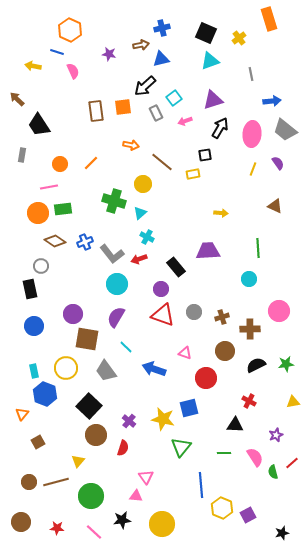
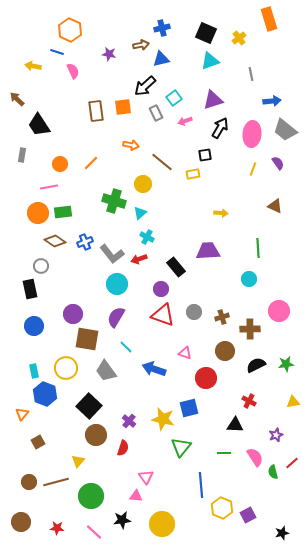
green rectangle at (63, 209): moved 3 px down
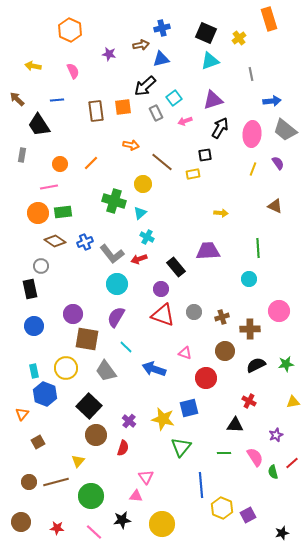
blue line at (57, 52): moved 48 px down; rotated 24 degrees counterclockwise
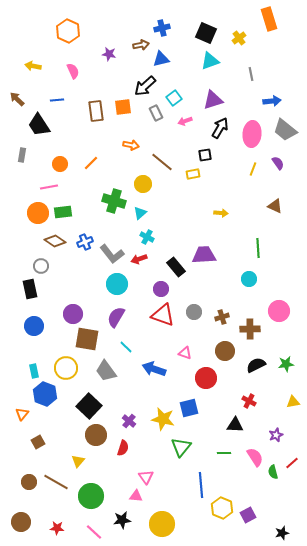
orange hexagon at (70, 30): moved 2 px left, 1 px down
purple trapezoid at (208, 251): moved 4 px left, 4 px down
brown line at (56, 482): rotated 45 degrees clockwise
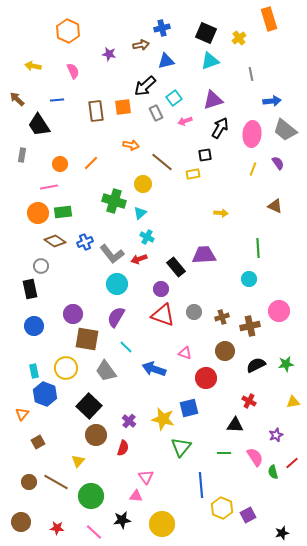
blue triangle at (161, 59): moved 5 px right, 2 px down
brown cross at (250, 329): moved 3 px up; rotated 12 degrees counterclockwise
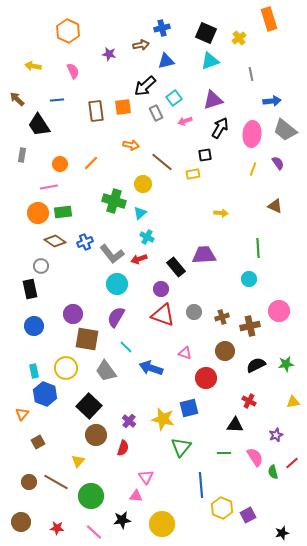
blue arrow at (154, 369): moved 3 px left, 1 px up
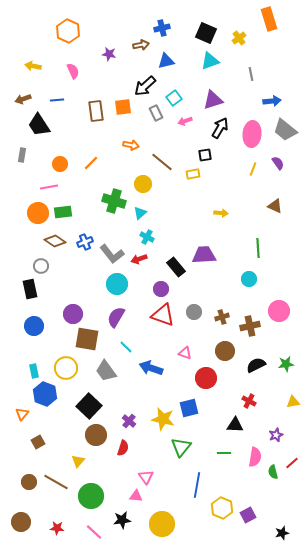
brown arrow at (17, 99): moved 6 px right; rotated 63 degrees counterclockwise
pink semicircle at (255, 457): rotated 42 degrees clockwise
blue line at (201, 485): moved 4 px left; rotated 15 degrees clockwise
